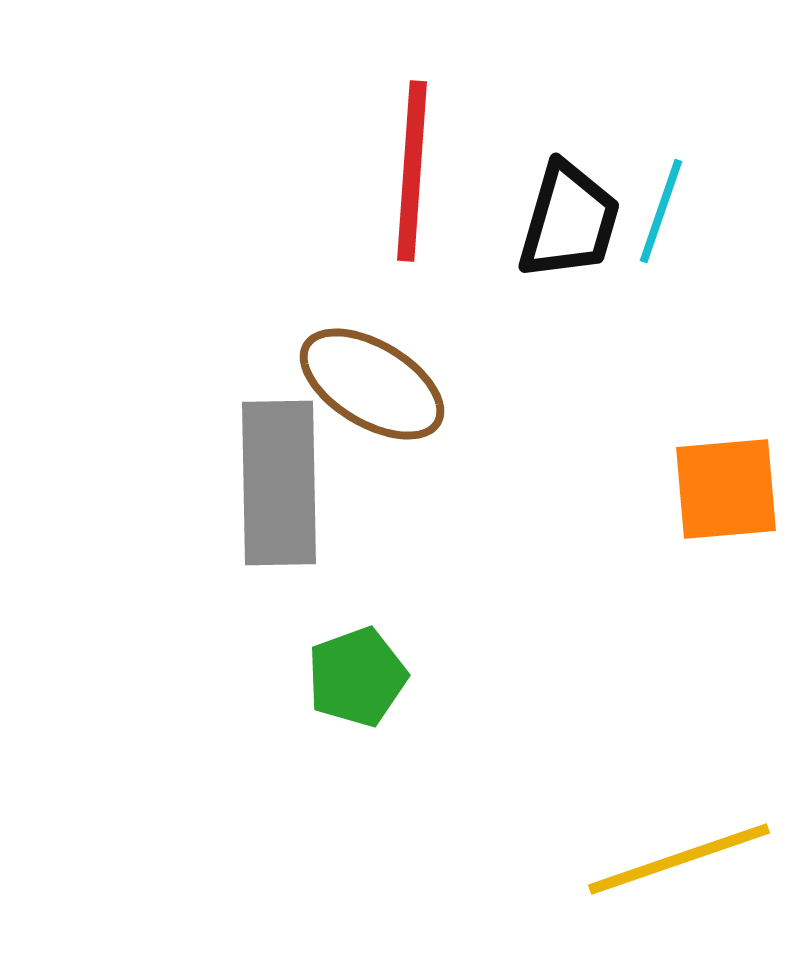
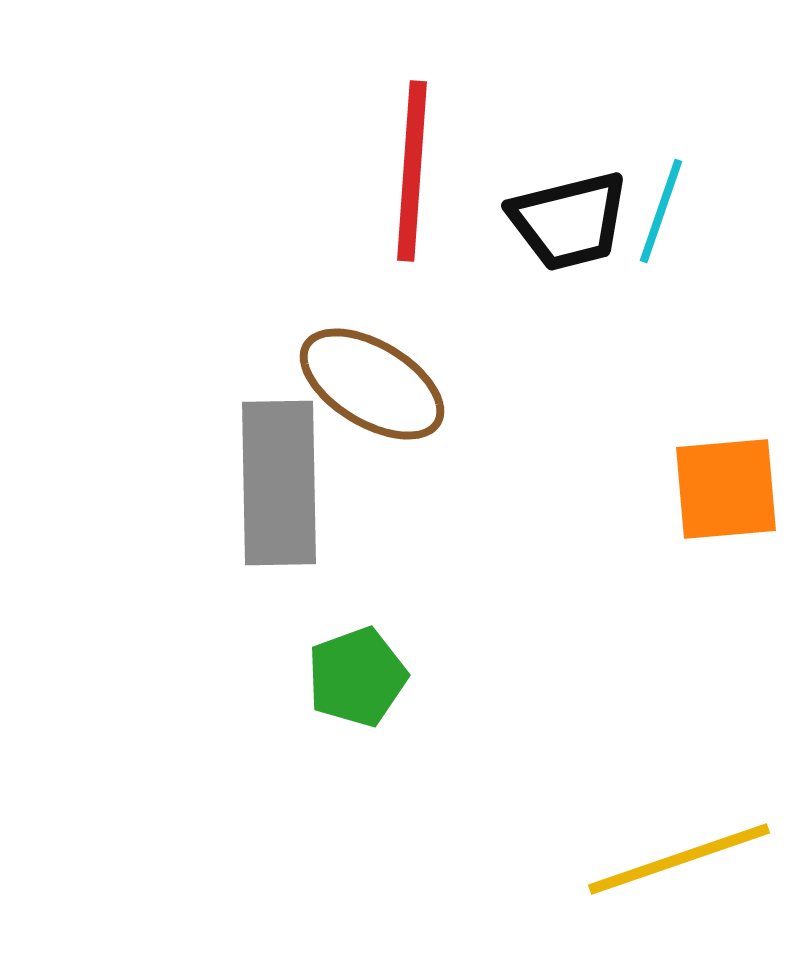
black trapezoid: rotated 60 degrees clockwise
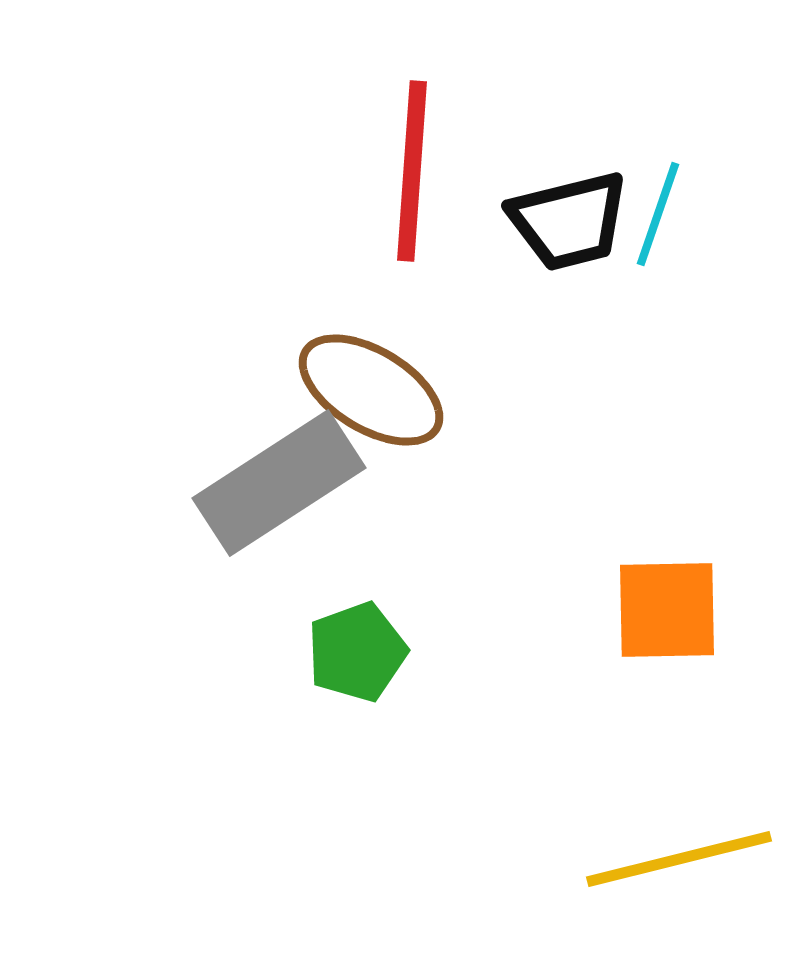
cyan line: moved 3 px left, 3 px down
brown ellipse: moved 1 px left, 6 px down
gray rectangle: rotated 58 degrees clockwise
orange square: moved 59 px left, 121 px down; rotated 4 degrees clockwise
green pentagon: moved 25 px up
yellow line: rotated 5 degrees clockwise
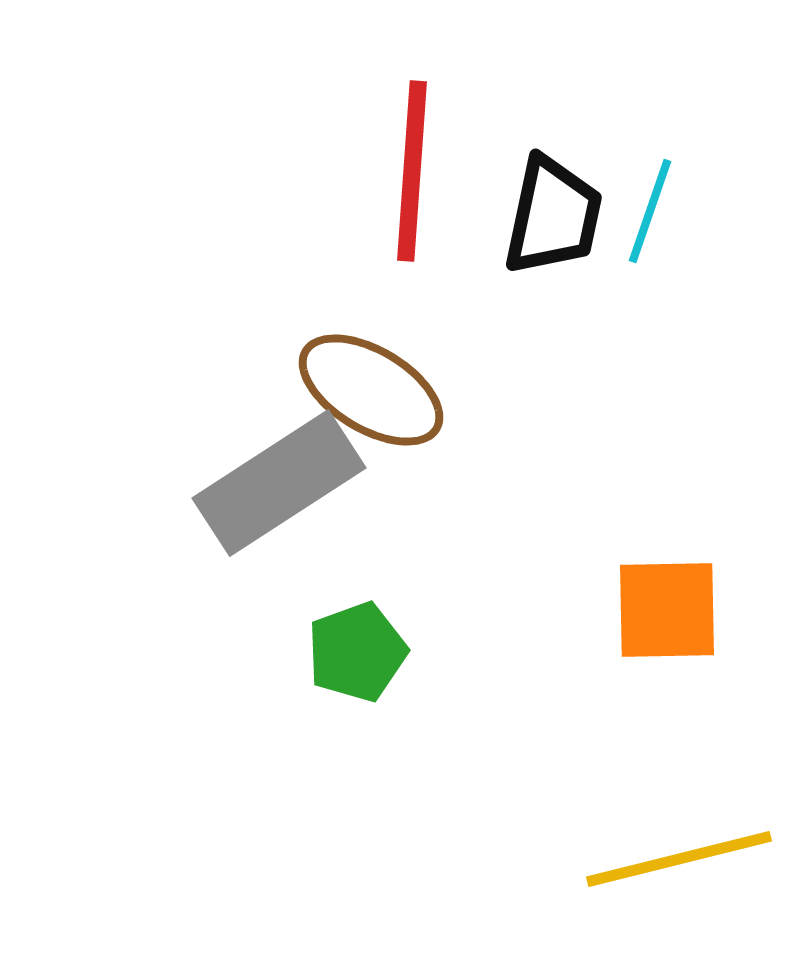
cyan line: moved 8 px left, 3 px up
black trapezoid: moved 16 px left, 5 px up; rotated 64 degrees counterclockwise
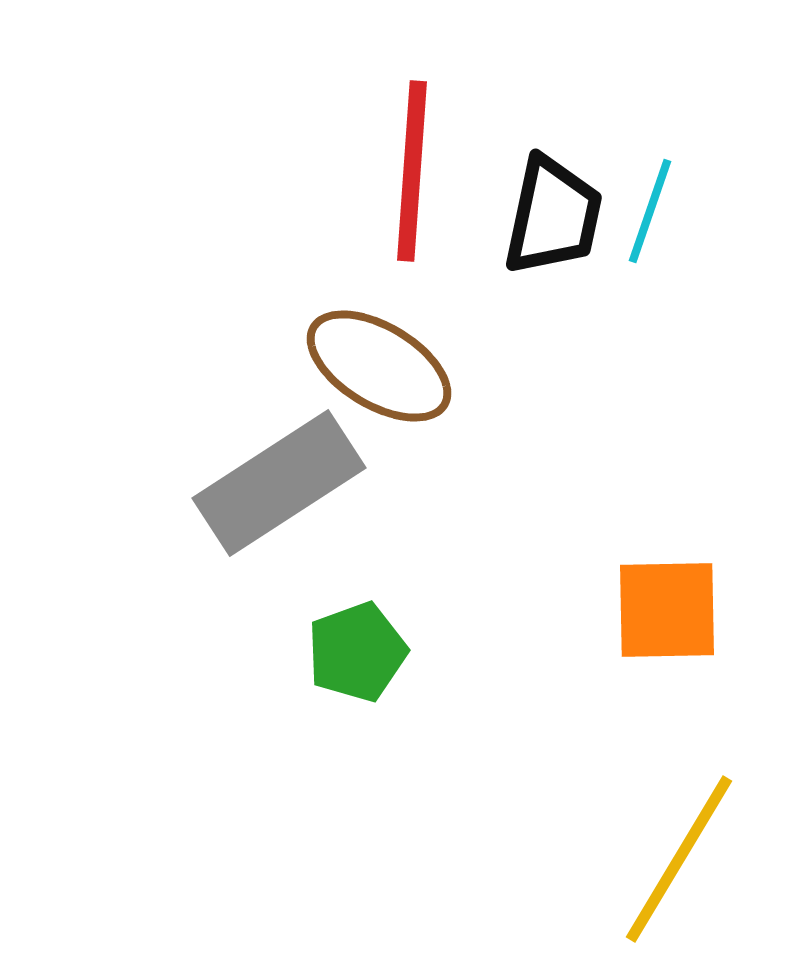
brown ellipse: moved 8 px right, 24 px up
yellow line: rotated 45 degrees counterclockwise
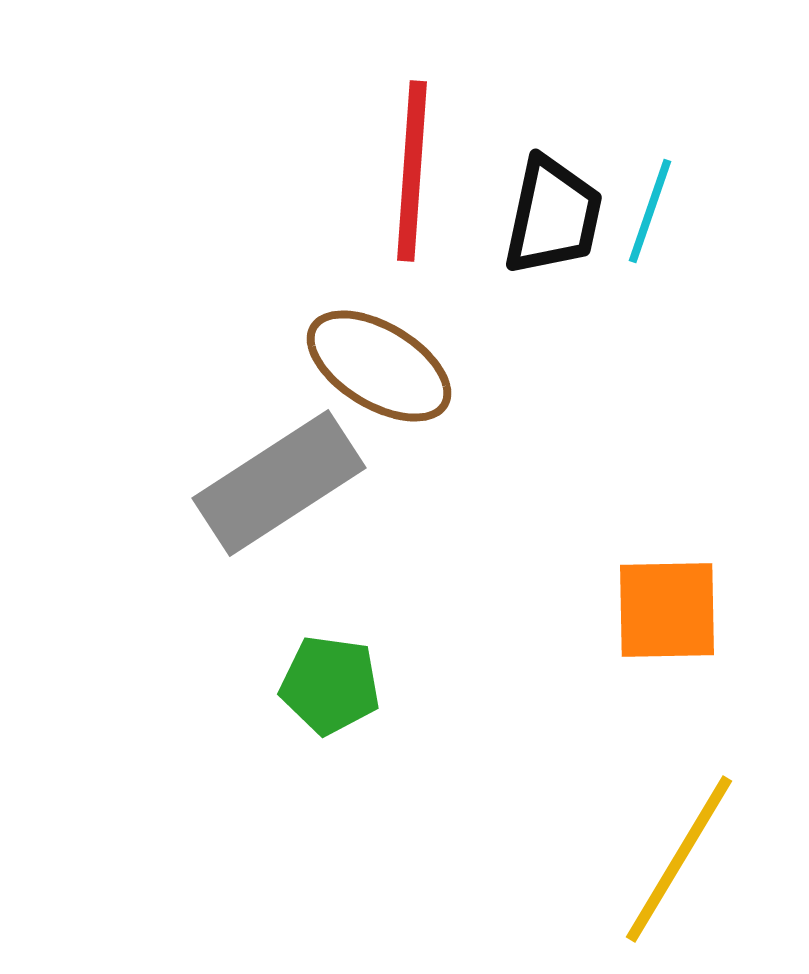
green pentagon: moved 27 px left, 33 px down; rotated 28 degrees clockwise
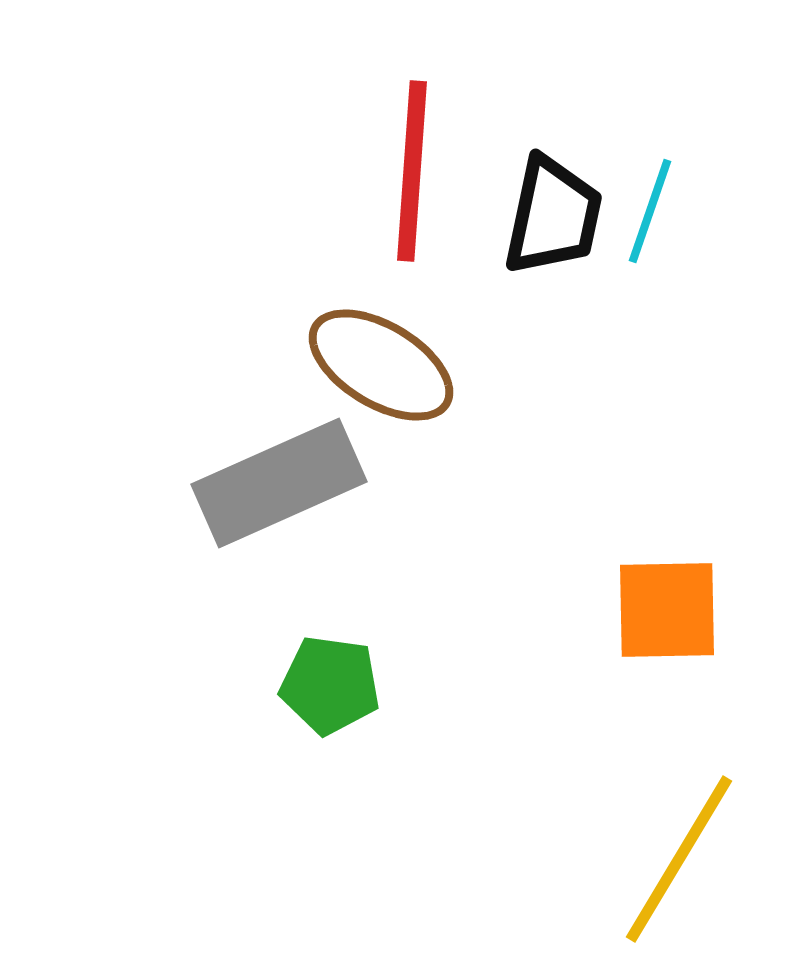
brown ellipse: moved 2 px right, 1 px up
gray rectangle: rotated 9 degrees clockwise
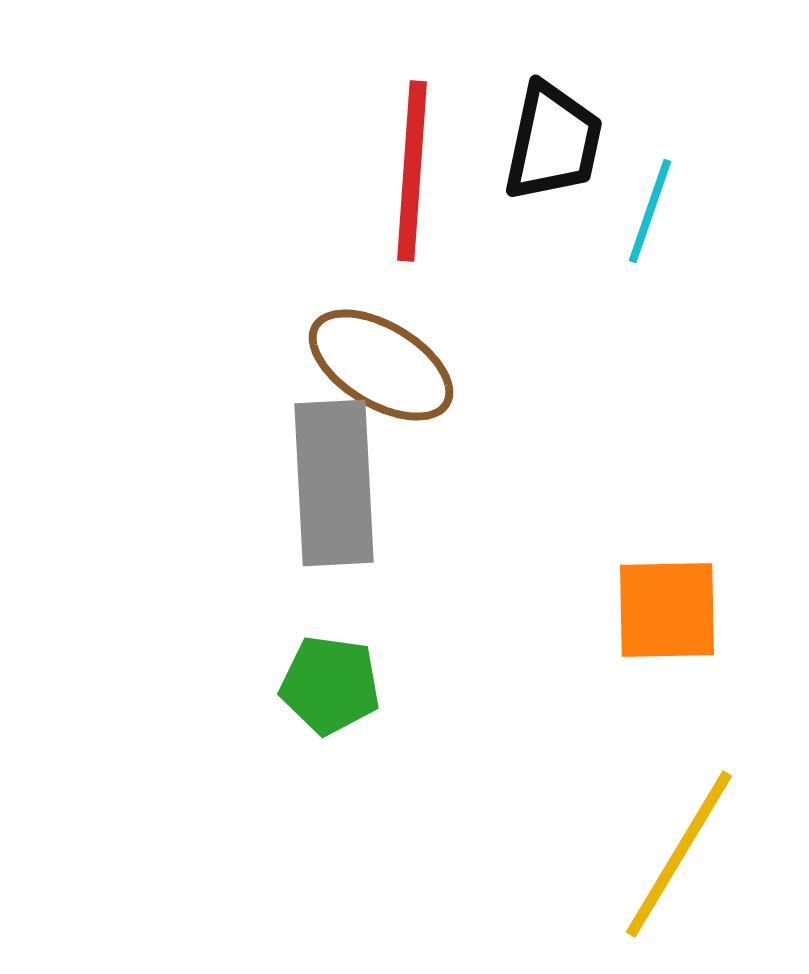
black trapezoid: moved 74 px up
gray rectangle: moved 55 px right; rotated 69 degrees counterclockwise
yellow line: moved 5 px up
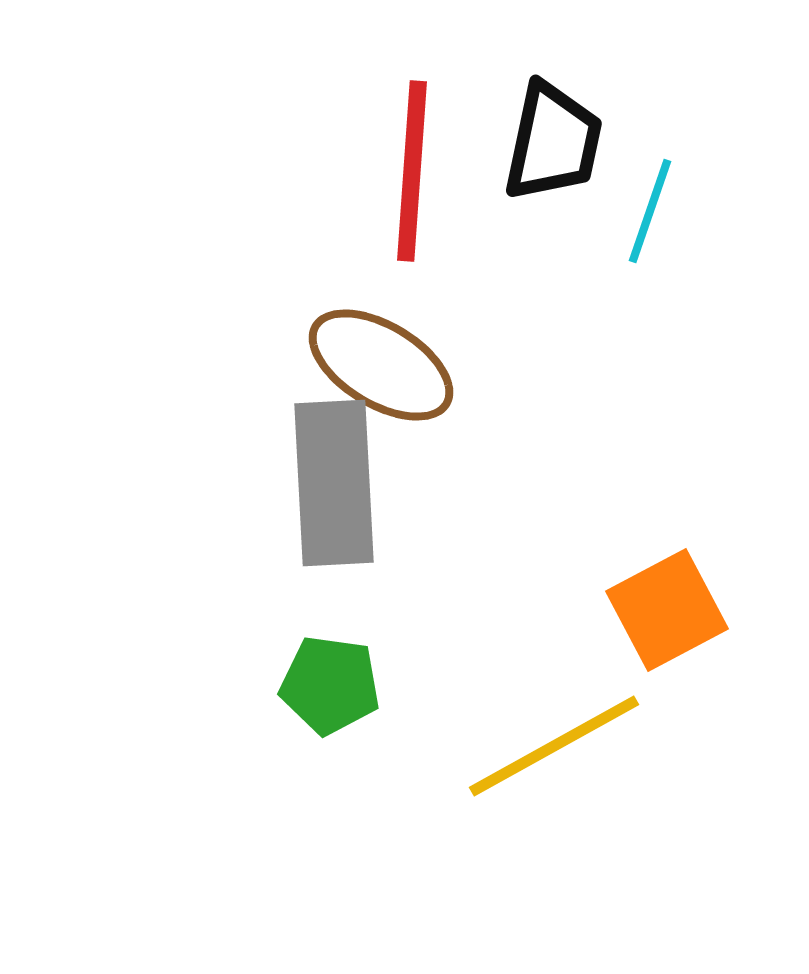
orange square: rotated 27 degrees counterclockwise
yellow line: moved 125 px left, 108 px up; rotated 30 degrees clockwise
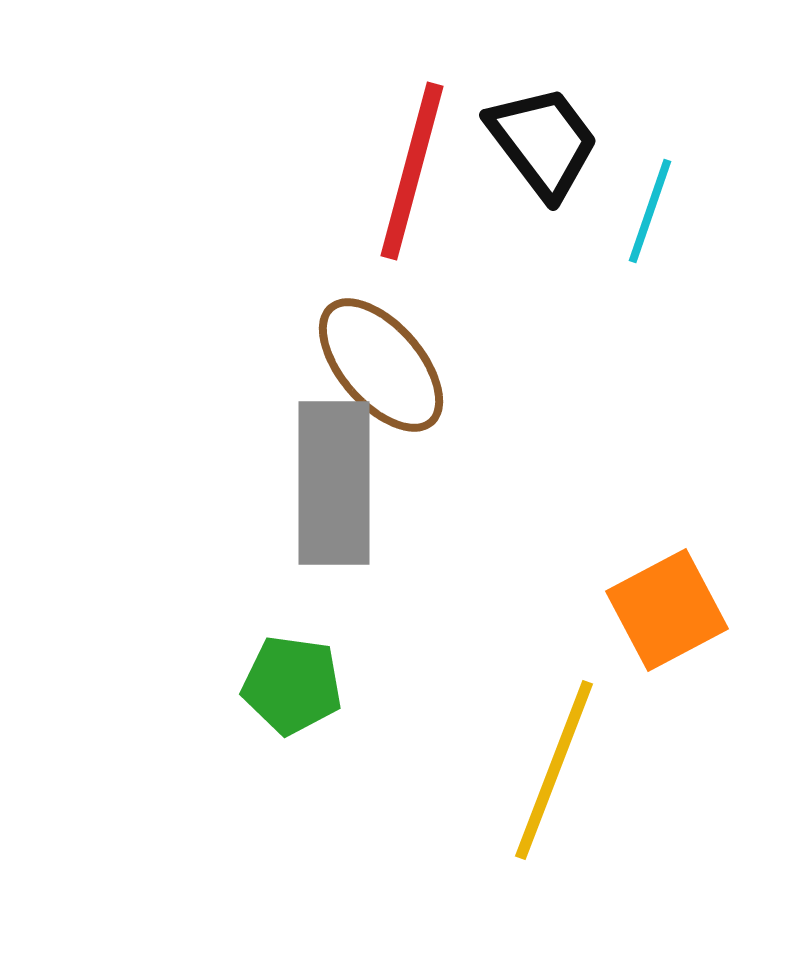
black trapezoid: moved 10 px left; rotated 49 degrees counterclockwise
red line: rotated 11 degrees clockwise
brown ellipse: rotated 18 degrees clockwise
gray rectangle: rotated 3 degrees clockwise
green pentagon: moved 38 px left
yellow line: moved 24 px down; rotated 40 degrees counterclockwise
